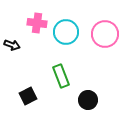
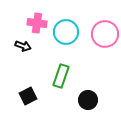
black arrow: moved 11 px right, 1 px down
green rectangle: rotated 40 degrees clockwise
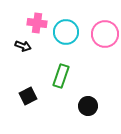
black circle: moved 6 px down
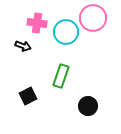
pink circle: moved 12 px left, 16 px up
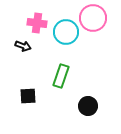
black square: rotated 24 degrees clockwise
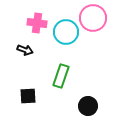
black arrow: moved 2 px right, 4 px down
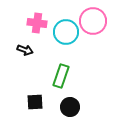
pink circle: moved 3 px down
black square: moved 7 px right, 6 px down
black circle: moved 18 px left, 1 px down
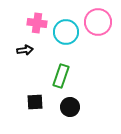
pink circle: moved 5 px right, 1 px down
black arrow: rotated 28 degrees counterclockwise
